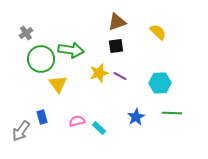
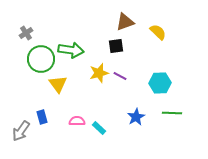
brown triangle: moved 8 px right
pink semicircle: rotated 14 degrees clockwise
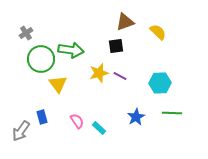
pink semicircle: rotated 56 degrees clockwise
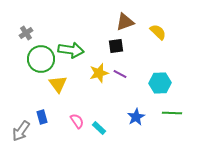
purple line: moved 2 px up
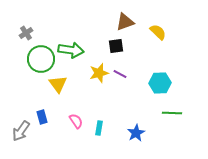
blue star: moved 16 px down
pink semicircle: moved 1 px left
cyan rectangle: rotated 56 degrees clockwise
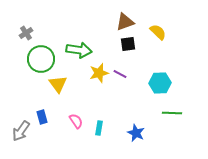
black square: moved 12 px right, 2 px up
green arrow: moved 8 px right
blue star: rotated 18 degrees counterclockwise
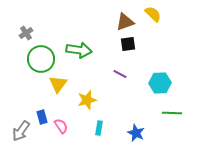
yellow semicircle: moved 5 px left, 18 px up
yellow star: moved 12 px left, 27 px down
yellow triangle: rotated 12 degrees clockwise
pink semicircle: moved 15 px left, 5 px down
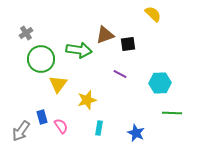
brown triangle: moved 20 px left, 13 px down
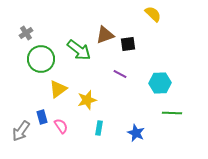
green arrow: rotated 30 degrees clockwise
yellow triangle: moved 5 px down; rotated 18 degrees clockwise
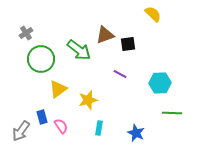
yellow star: moved 1 px right
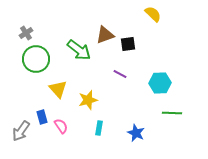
green circle: moved 5 px left
yellow triangle: rotated 36 degrees counterclockwise
